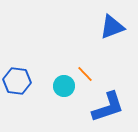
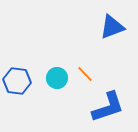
cyan circle: moved 7 px left, 8 px up
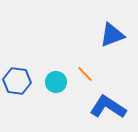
blue triangle: moved 8 px down
cyan circle: moved 1 px left, 4 px down
blue L-shape: rotated 129 degrees counterclockwise
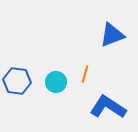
orange line: rotated 60 degrees clockwise
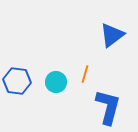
blue triangle: rotated 16 degrees counterclockwise
blue L-shape: rotated 72 degrees clockwise
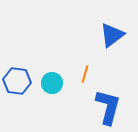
cyan circle: moved 4 px left, 1 px down
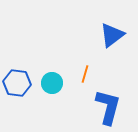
blue hexagon: moved 2 px down
